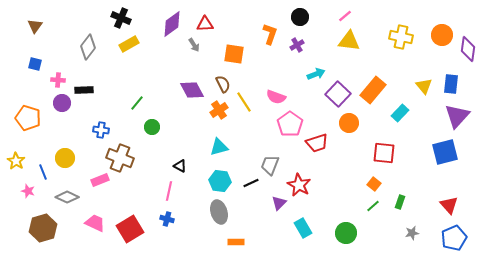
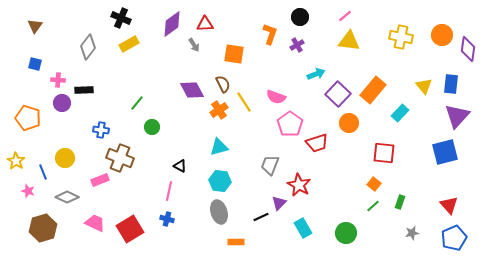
black line at (251, 183): moved 10 px right, 34 px down
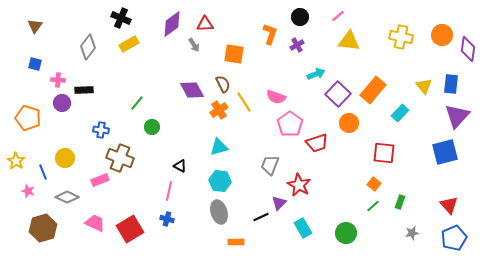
pink line at (345, 16): moved 7 px left
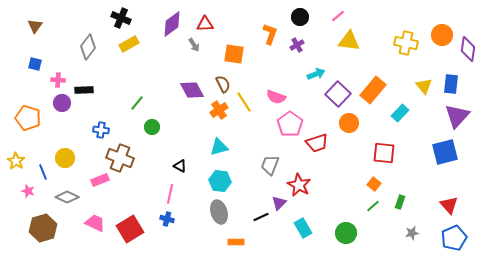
yellow cross at (401, 37): moved 5 px right, 6 px down
pink line at (169, 191): moved 1 px right, 3 px down
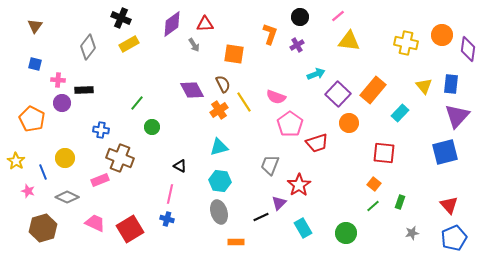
orange pentagon at (28, 118): moved 4 px right, 1 px down; rotated 10 degrees clockwise
red star at (299, 185): rotated 10 degrees clockwise
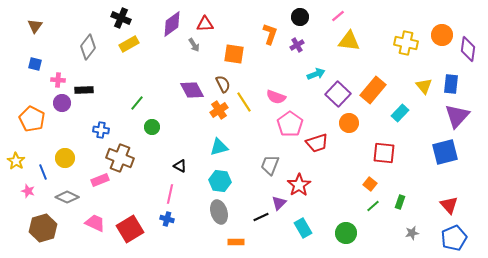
orange square at (374, 184): moved 4 px left
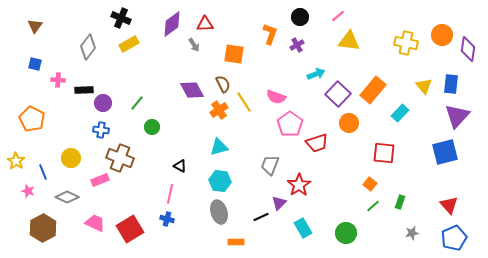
purple circle at (62, 103): moved 41 px right
yellow circle at (65, 158): moved 6 px right
brown hexagon at (43, 228): rotated 12 degrees counterclockwise
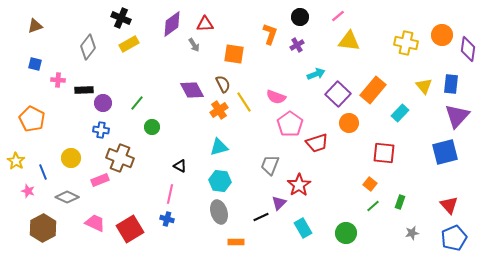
brown triangle at (35, 26): rotated 35 degrees clockwise
